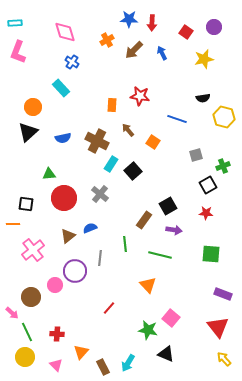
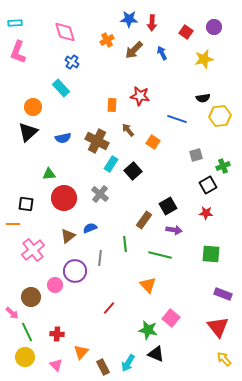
yellow hexagon at (224, 117): moved 4 px left, 1 px up; rotated 20 degrees counterclockwise
black triangle at (166, 354): moved 10 px left
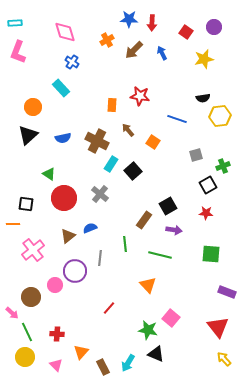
black triangle at (28, 132): moved 3 px down
green triangle at (49, 174): rotated 40 degrees clockwise
purple rectangle at (223, 294): moved 4 px right, 2 px up
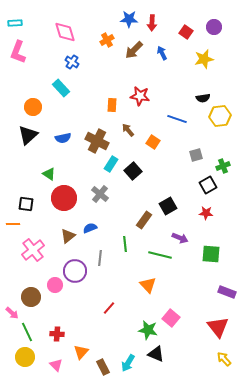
purple arrow at (174, 230): moved 6 px right, 8 px down; rotated 14 degrees clockwise
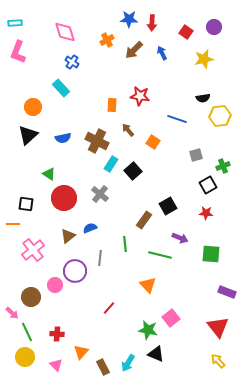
pink square at (171, 318): rotated 12 degrees clockwise
yellow arrow at (224, 359): moved 6 px left, 2 px down
